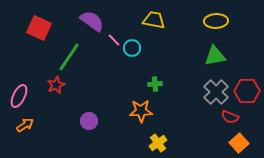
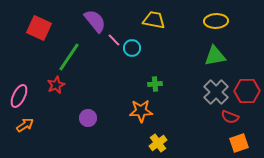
purple semicircle: moved 3 px right; rotated 15 degrees clockwise
purple circle: moved 1 px left, 3 px up
orange square: rotated 24 degrees clockwise
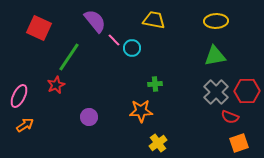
purple circle: moved 1 px right, 1 px up
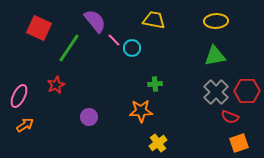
green line: moved 9 px up
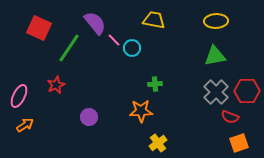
purple semicircle: moved 2 px down
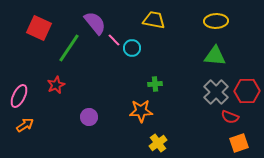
green triangle: rotated 15 degrees clockwise
